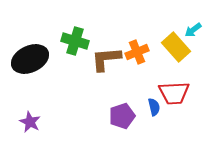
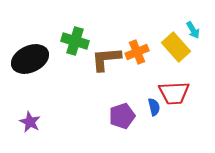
cyan arrow: rotated 84 degrees counterclockwise
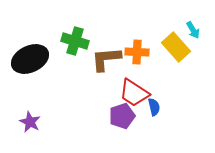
orange cross: rotated 25 degrees clockwise
red trapezoid: moved 40 px left; rotated 36 degrees clockwise
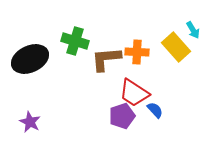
blue semicircle: moved 1 px right, 3 px down; rotated 30 degrees counterclockwise
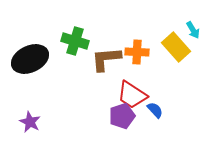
red trapezoid: moved 2 px left, 2 px down
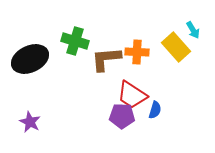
blue semicircle: rotated 60 degrees clockwise
purple pentagon: rotated 20 degrees clockwise
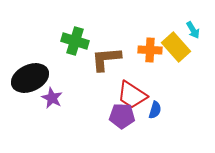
orange cross: moved 13 px right, 2 px up
black ellipse: moved 19 px down
purple star: moved 22 px right, 24 px up
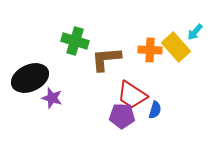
cyan arrow: moved 2 px right, 2 px down; rotated 72 degrees clockwise
purple star: rotated 10 degrees counterclockwise
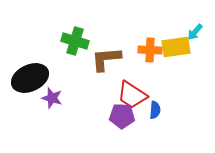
yellow rectangle: rotated 56 degrees counterclockwise
blue semicircle: rotated 12 degrees counterclockwise
